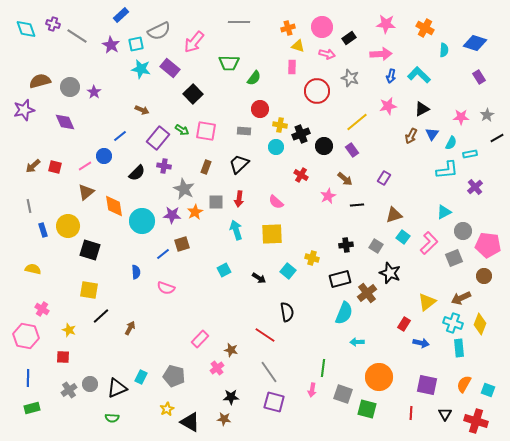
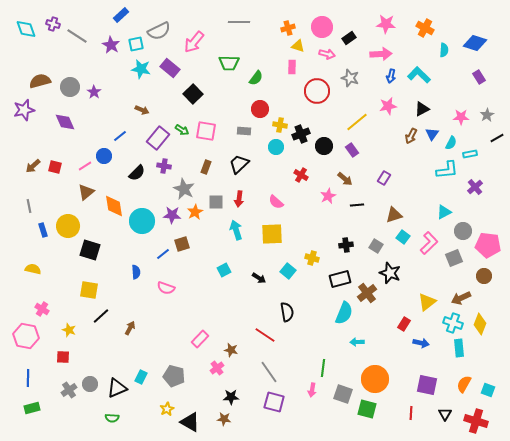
green semicircle at (254, 78): moved 2 px right
orange circle at (379, 377): moved 4 px left, 2 px down
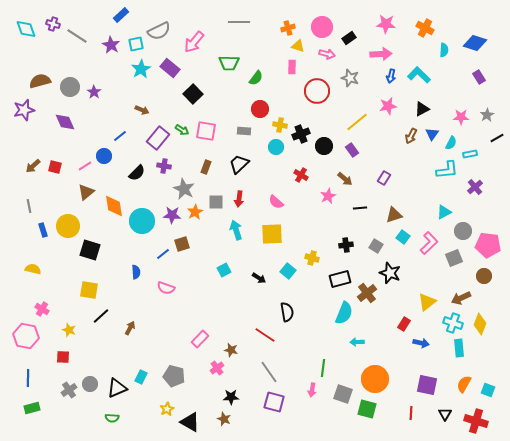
cyan star at (141, 69): rotated 30 degrees clockwise
black line at (357, 205): moved 3 px right, 3 px down
brown star at (224, 419): rotated 16 degrees clockwise
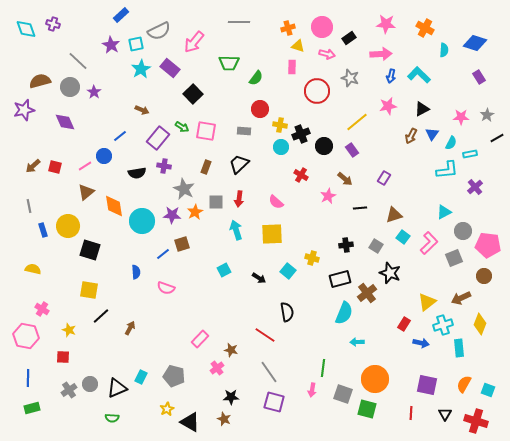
gray line at (77, 36): moved 1 px right, 25 px down; rotated 10 degrees clockwise
green arrow at (182, 130): moved 3 px up
cyan circle at (276, 147): moved 5 px right
black semicircle at (137, 173): rotated 36 degrees clockwise
cyan cross at (453, 323): moved 10 px left, 2 px down; rotated 36 degrees counterclockwise
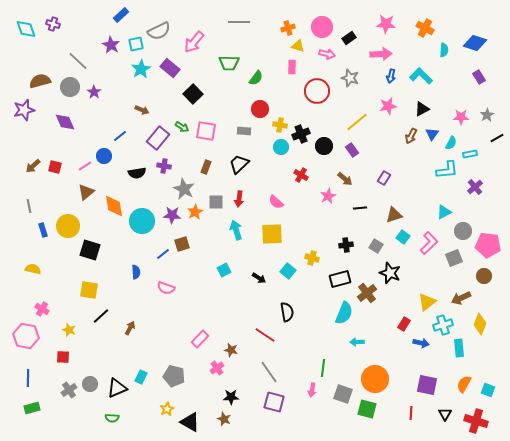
cyan L-shape at (419, 75): moved 2 px right, 1 px down
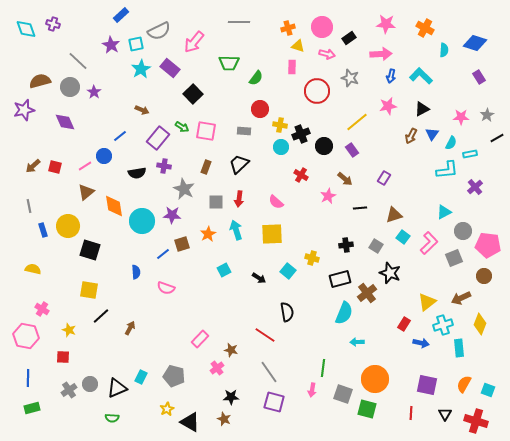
orange star at (195, 212): moved 13 px right, 22 px down
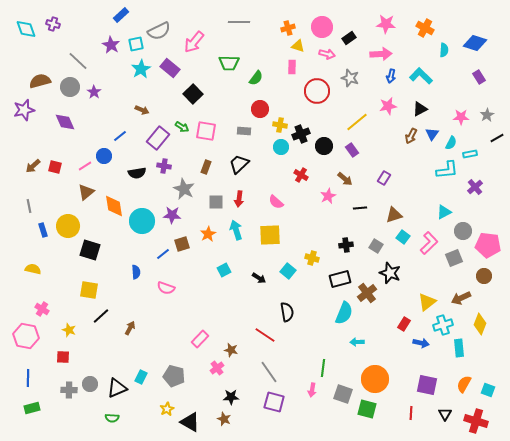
black triangle at (422, 109): moved 2 px left
yellow square at (272, 234): moved 2 px left, 1 px down
gray cross at (69, 390): rotated 35 degrees clockwise
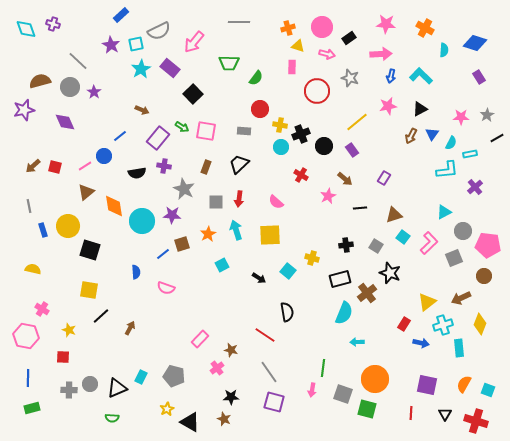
cyan square at (224, 270): moved 2 px left, 5 px up
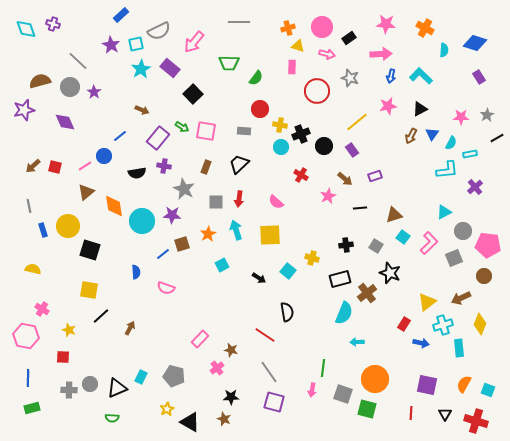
purple rectangle at (384, 178): moved 9 px left, 2 px up; rotated 40 degrees clockwise
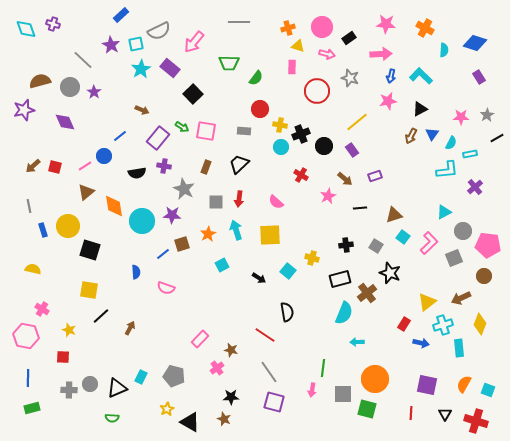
gray line at (78, 61): moved 5 px right, 1 px up
pink star at (388, 106): moved 5 px up
gray square at (343, 394): rotated 18 degrees counterclockwise
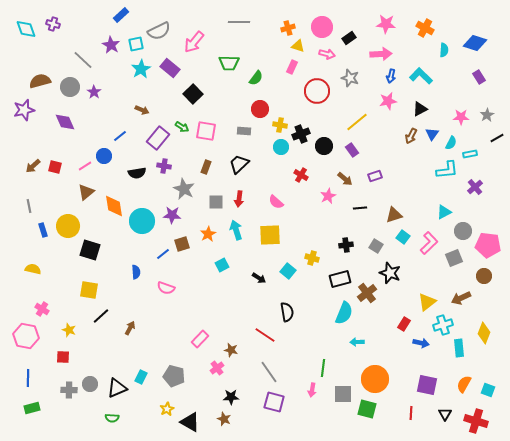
pink rectangle at (292, 67): rotated 24 degrees clockwise
yellow diamond at (480, 324): moved 4 px right, 9 px down
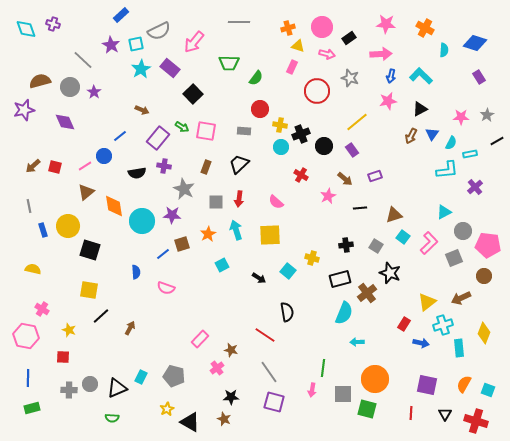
black line at (497, 138): moved 3 px down
